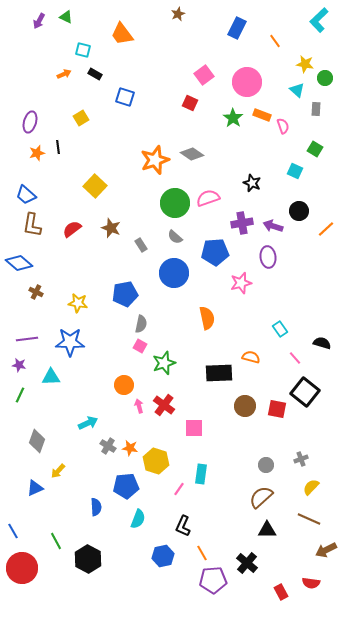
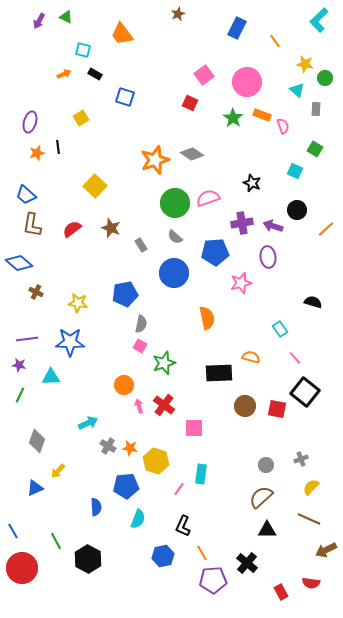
black circle at (299, 211): moved 2 px left, 1 px up
black semicircle at (322, 343): moved 9 px left, 41 px up
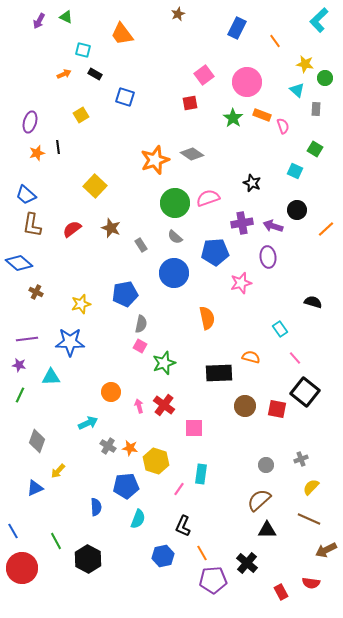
red square at (190, 103): rotated 35 degrees counterclockwise
yellow square at (81, 118): moved 3 px up
yellow star at (78, 303): moved 3 px right, 1 px down; rotated 24 degrees counterclockwise
orange circle at (124, 385): moved 13 px left, 7 px down
brown semicircle at (261, 497): moved 2 px left, 3 px down
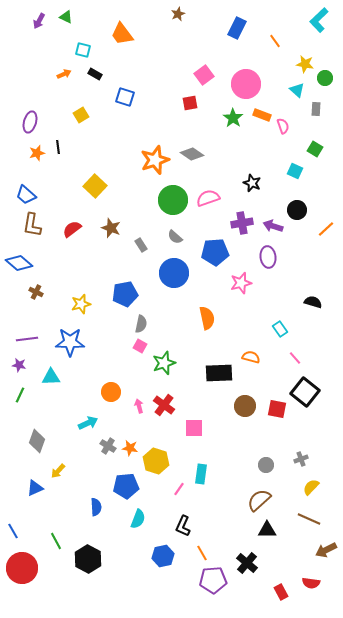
pink circle at (247, 82): moved 1 px left, 2 px down
green circle at (175, 203): moved 2 px left, 3 px up
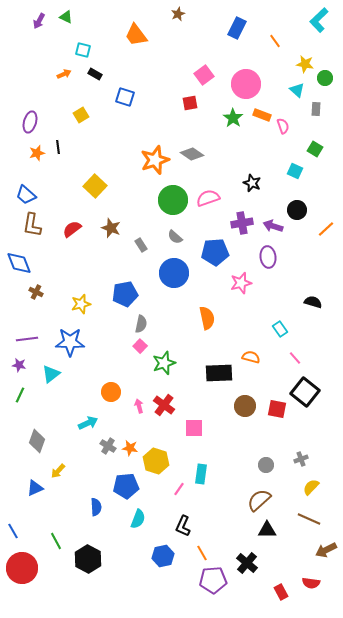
orange trapezoid at (122, 34): moved 14 px right, 1 px down
blue diamond at (19, 263): rotated 28 degrees clockwise
pink square at (140, 346): rotated 16 degrees clockwise
cyan triangle at (51, 377): moved 3 px up; rotated 36 degrees counterclockwise
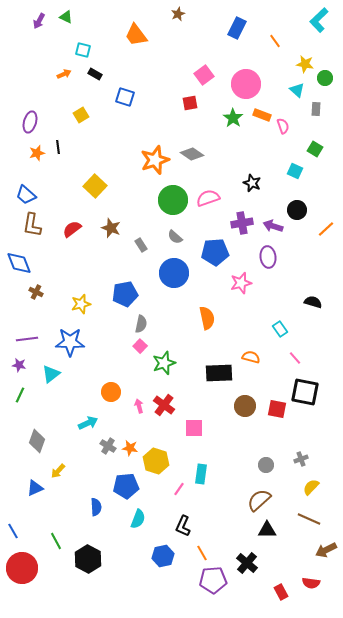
black square at (305, 392): rotated 28 degrees counterclockwise
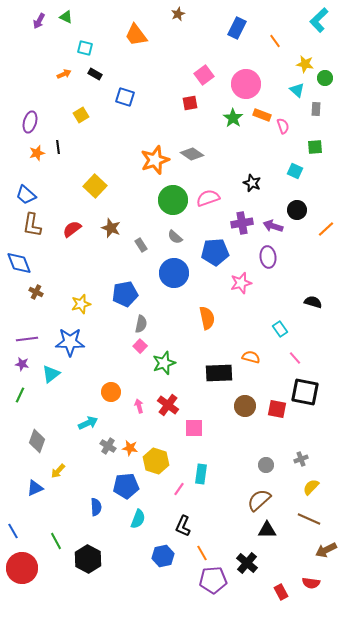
cyan square at (83, 50): moved 2 px right, 2 px up
green square at (315, 149): moved 2 px up; rotated 35 degrees counterclockwise
purple star at (19, 365): moved 3 px right, 1 px up
red cross at (164, 405): moved 4 px right
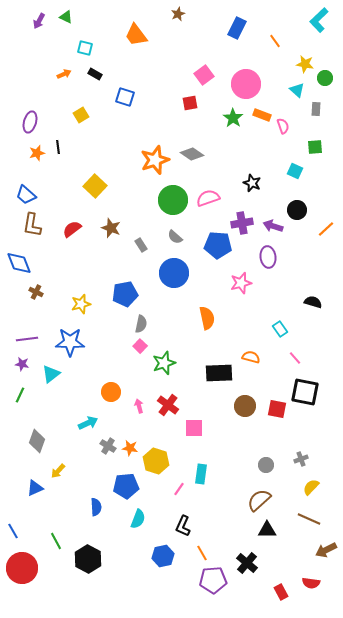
blue pentagon at (215, 252): moved 3 px right, 7 px up; rotated 8 degrees clockwise
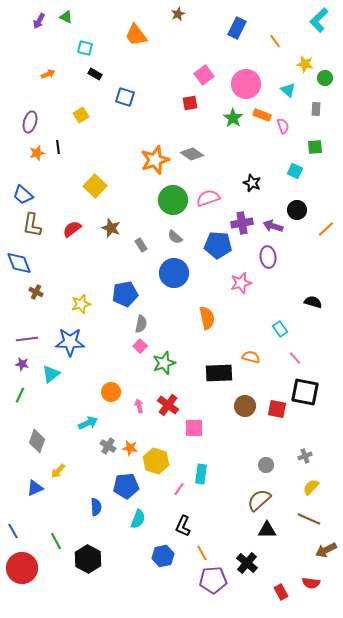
orange arrow at (64, 74): moved 16 px left
cyan triangle at (297, 90): moved 9 px left
blue trapezoid at (26, 195): moved 3 px left
gray cross at (301, 459): moved 4 px right, 3 px up
